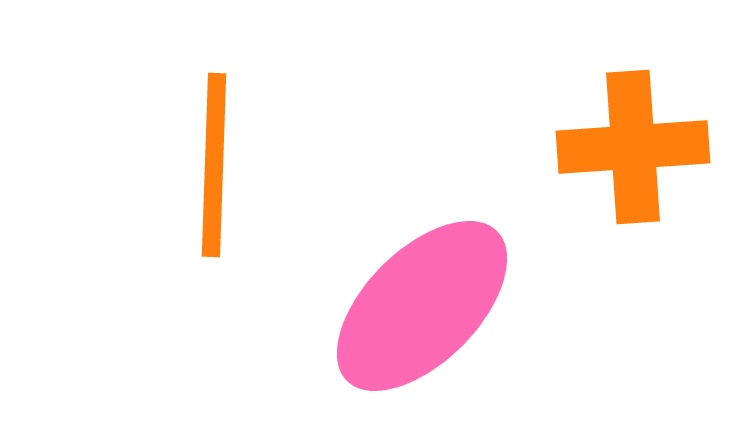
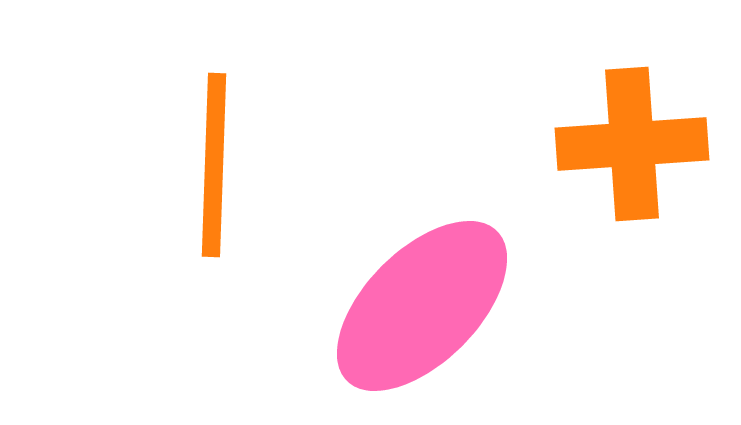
orange cross: moved 1 px left, 3 px up
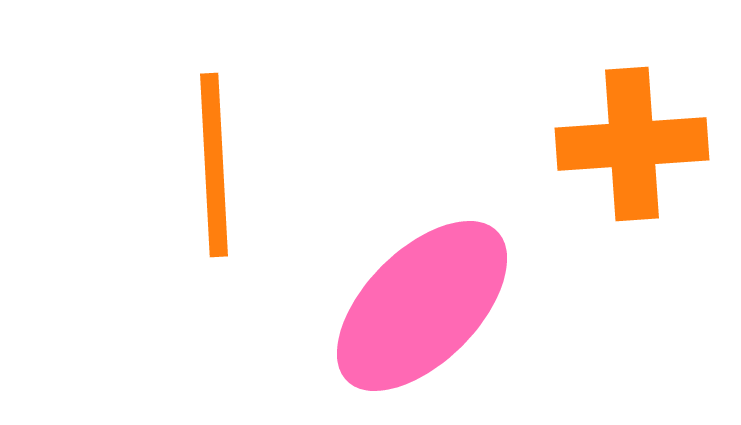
orange line: rotated 5 degrees counterclockwise
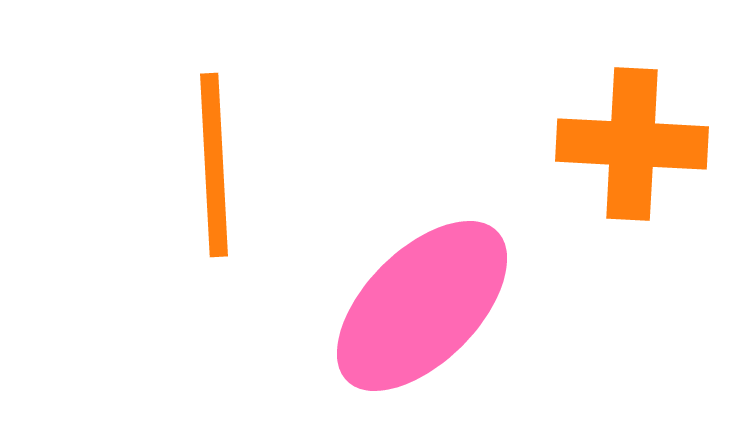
orange cross: rotated 7 degrees clockwise
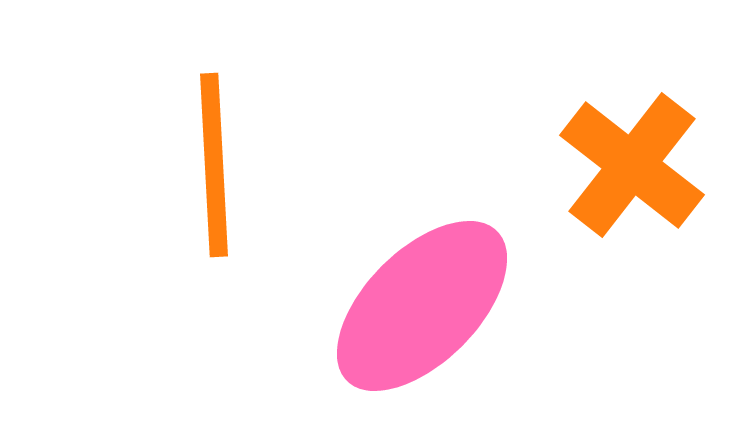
orange cross: moved 21 px down; rotated 35 degrees clockwise
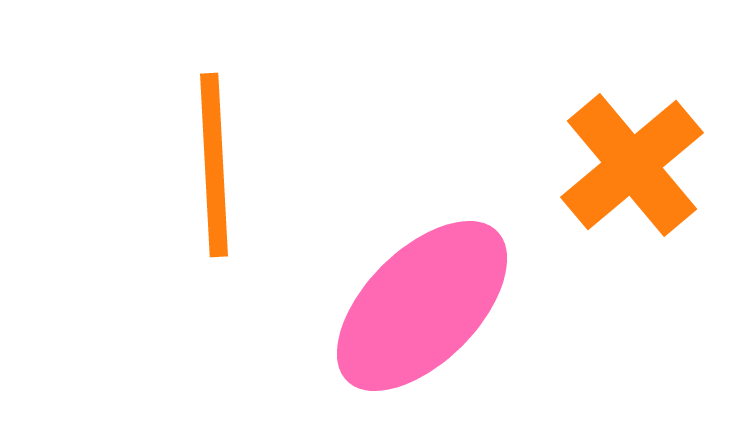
orange cross: rotated 12 degrees clockwise
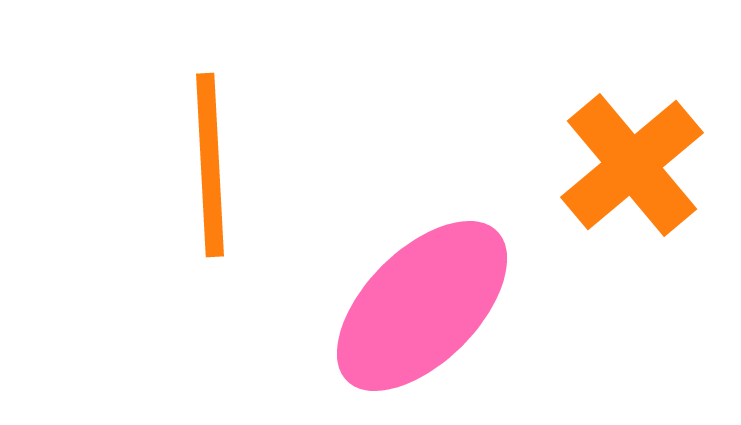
orange line: moved 4 px left
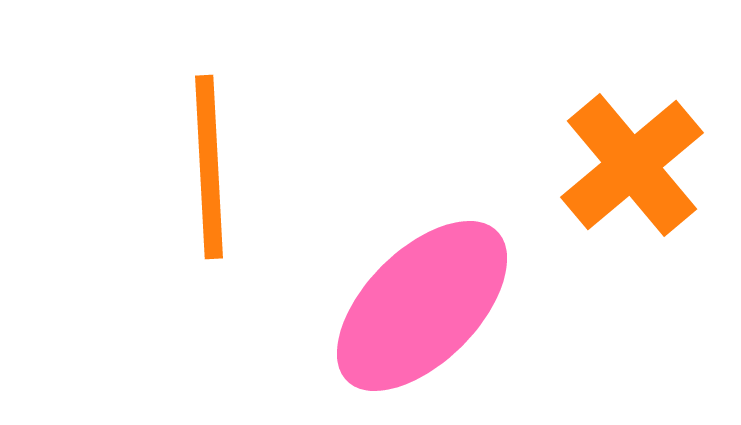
orange line: moved 1 px left, 2 px down
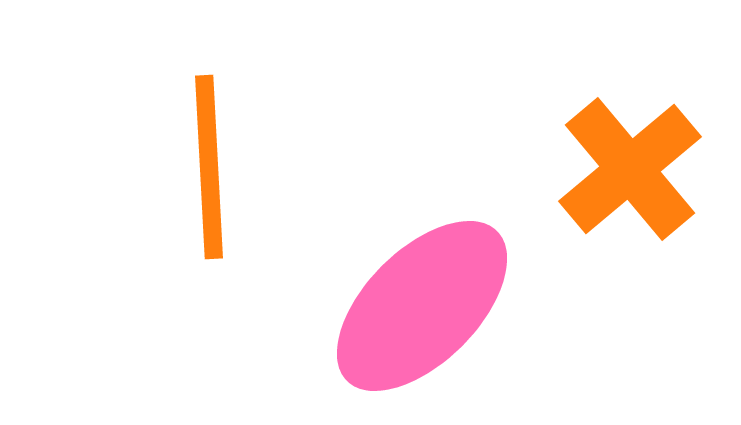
orange cross: moved 2 px left, 4 px down
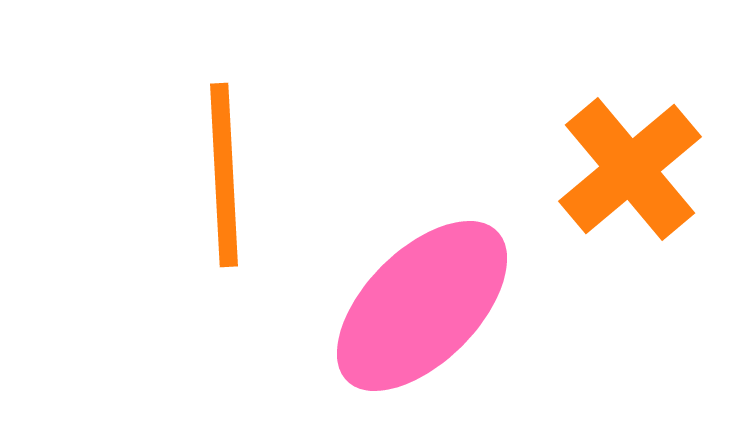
orange line: moved 15 px right, 8 px down
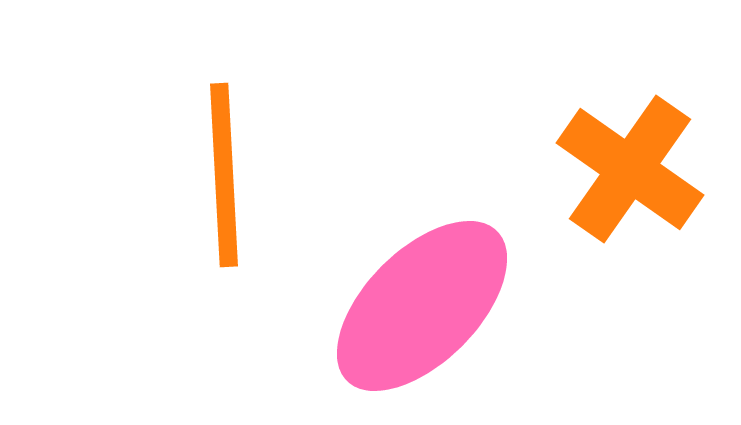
orange cross: rotated 15 degrees counterclockwise
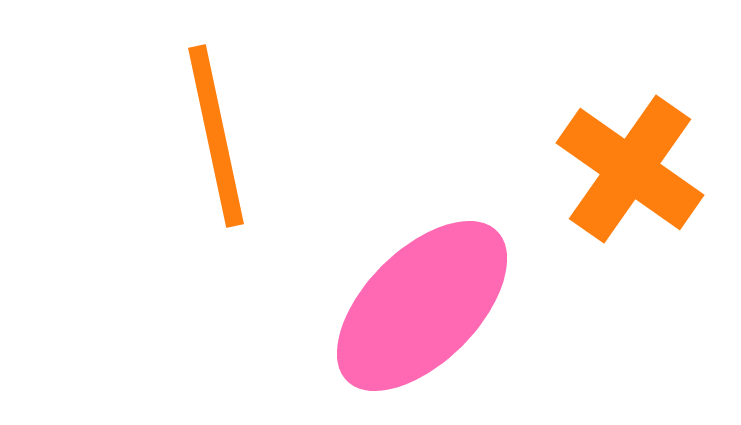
orange line: moved 8 px left, 39 px up; rotated 9 degrees counterclockwise
